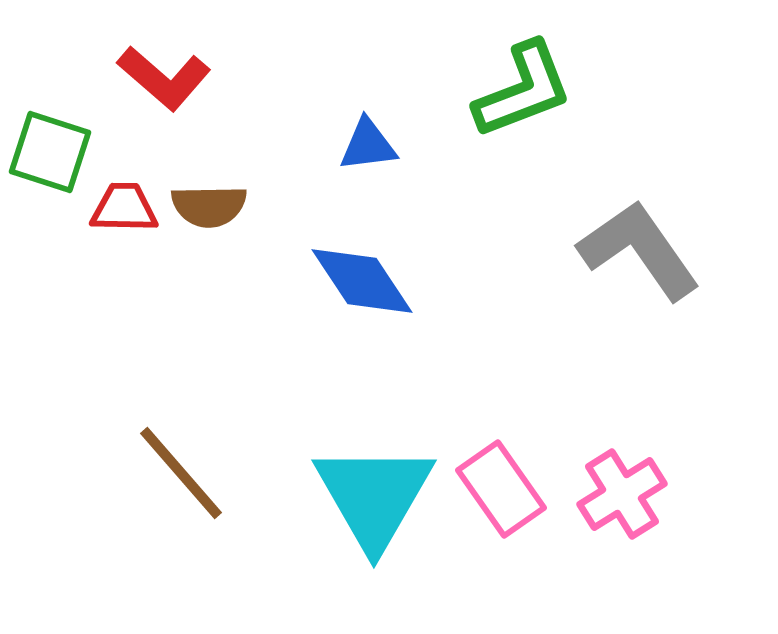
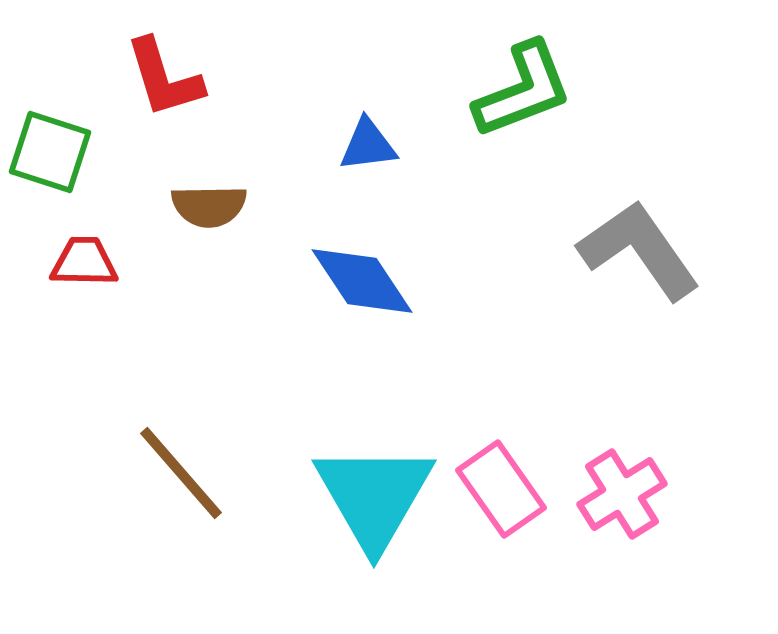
red L-shape: rotated 32 degrees clockwise
red trapezoid: moved 40 px left, 54 px down
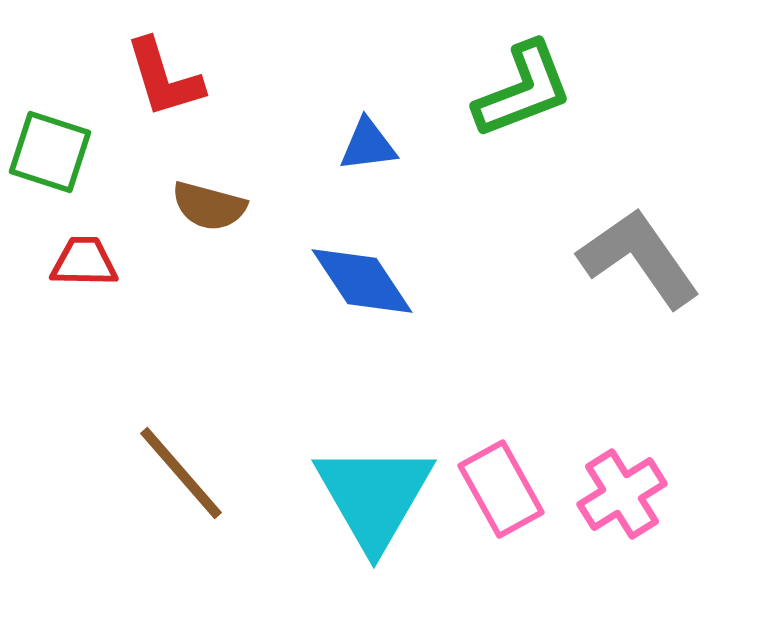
brown semicircle: rotated 16 degrees clockwise
gray L-shape: moved 8 px down
pink rectangle: rotated 6 degrees clockwise
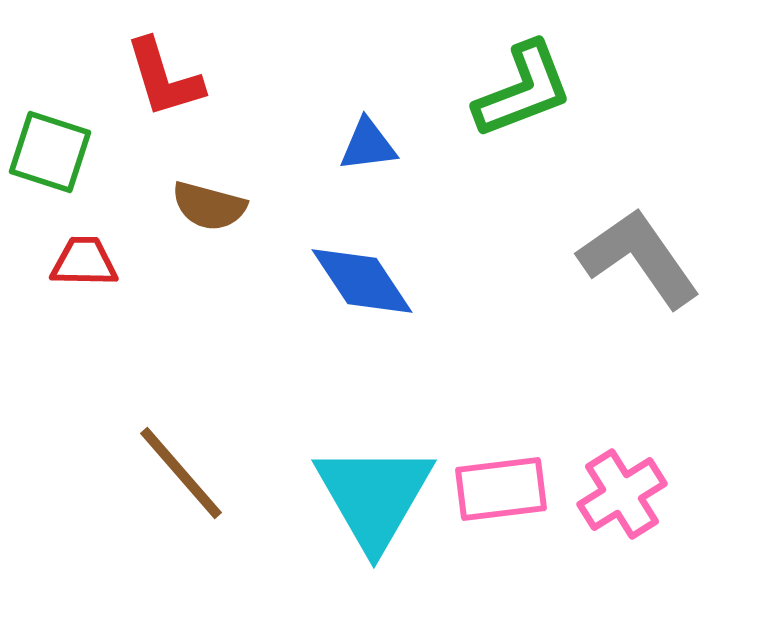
pink rectangle: rotated 68 degrees counterclockwise
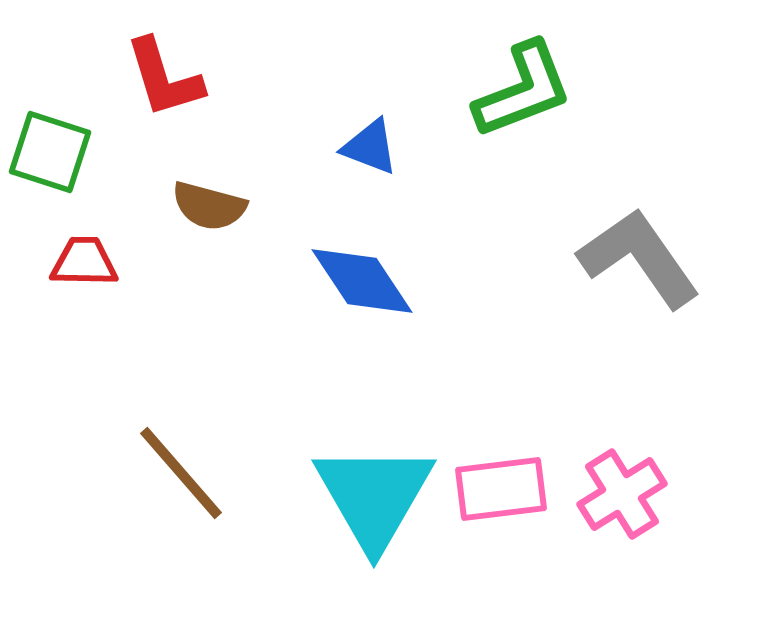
blue triangle: moved 2 px right, 2 px down; rotated 28 degrees clockwise
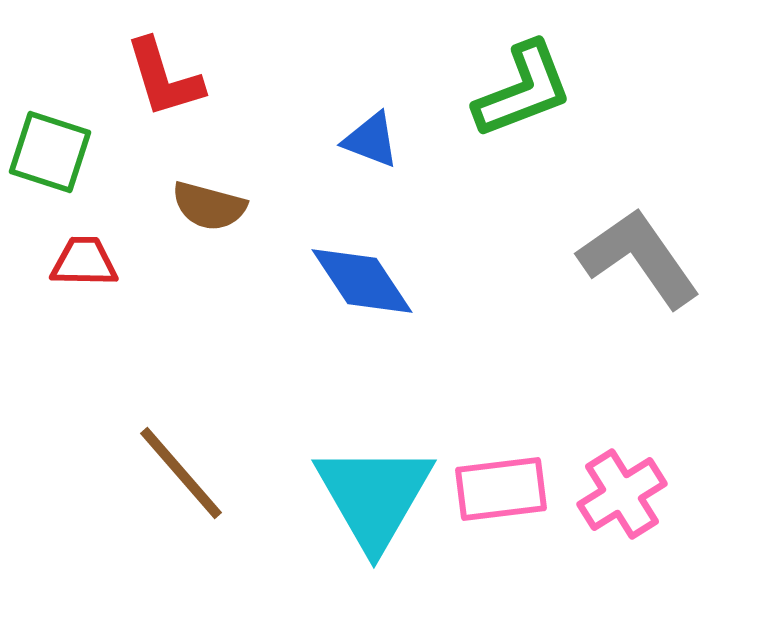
blue triangle: moved 1 px right, 7 px up
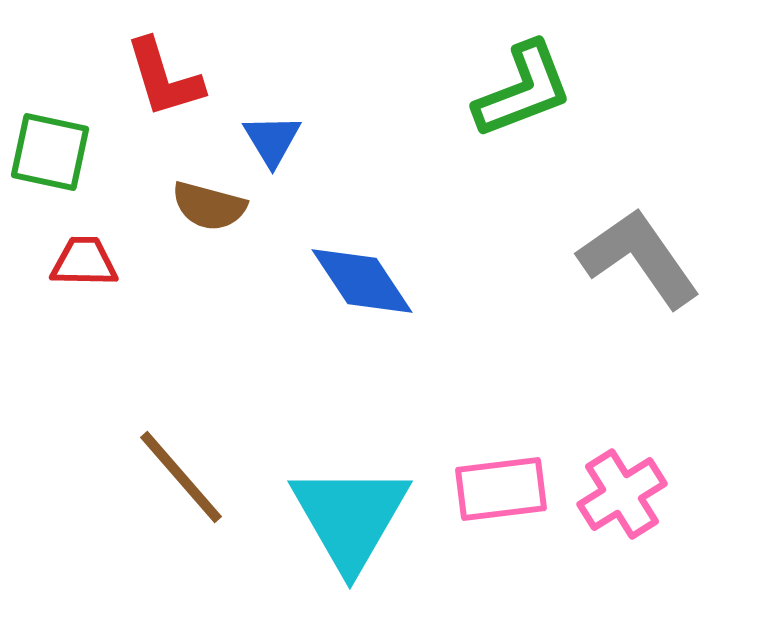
blue triangle: moved 99 px left; rotated 38 degrees clockwise
green square: rotated 6 degrees counterclockwise
brown line: moved 4 px down
cyan triangle: moved 24 px left, 21 px down
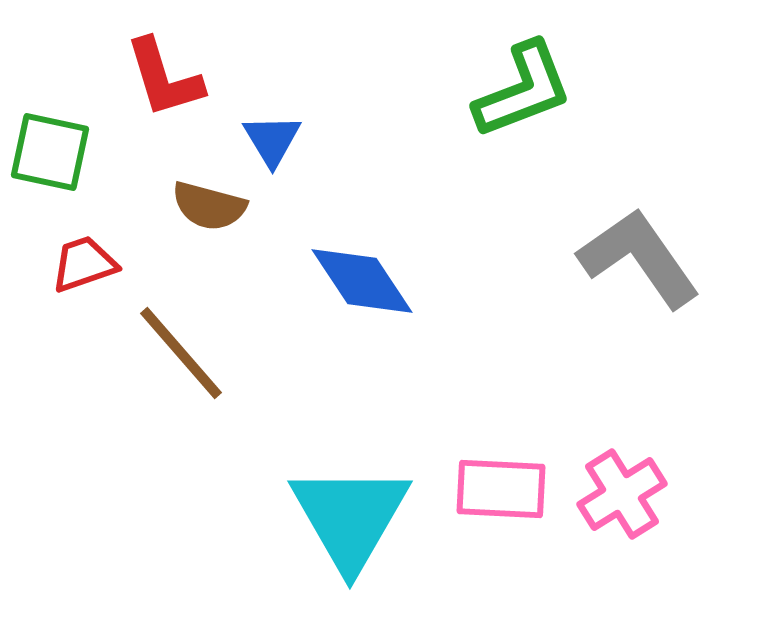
red trapezoid: moved 2 px down; rotated 20 degrees counterclockwise
brown line: moved 124 px up
pink rectangle: rotated 10 degrees clockwise
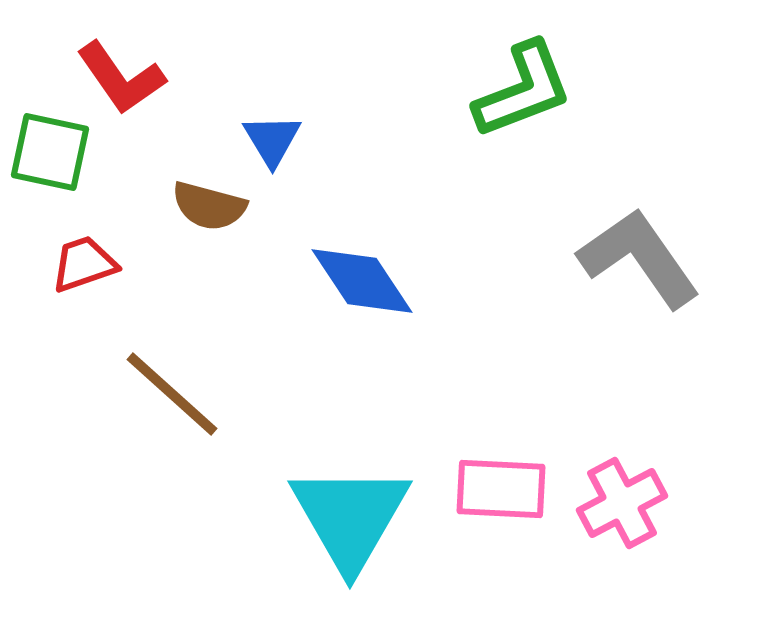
red L-shape: moved 43 px left; rotated 18 degrees counterclockwise
brown line: moved 9 px left, 41 px down; rotated 7 degrees counterclockwise
pink cross: moved 9 px down; rotated 4 degrees clockwise
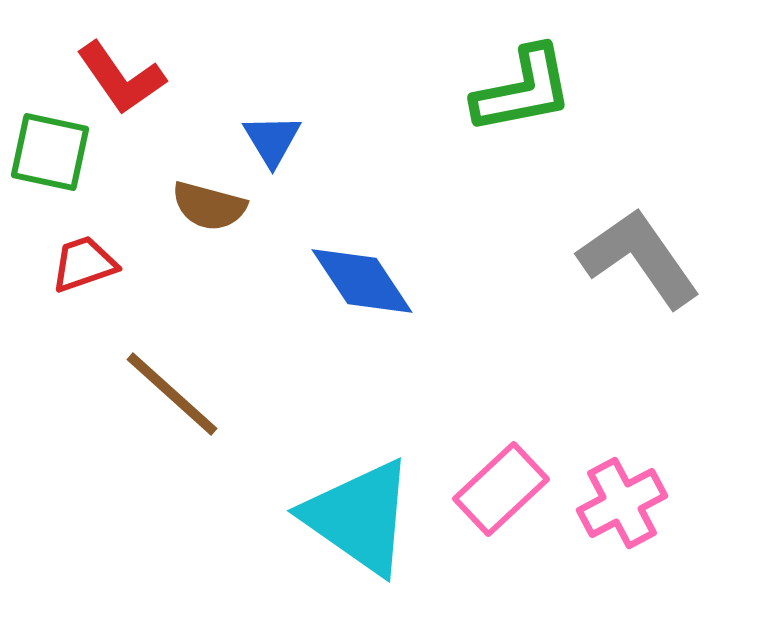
green L-shape: rotated 10 degrees clockwise
pink rectangle: rotated 46 degrees counterclockwise
cyan triangle: moved 9 px right; rotated 25 degrees counterclockwise
